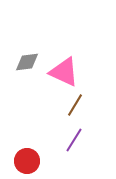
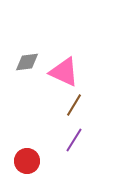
brown line: moved 1 px left
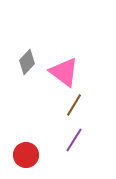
gray diamond: rotated 40 degrees counterclockwise
pink triangle: rotated 12 degrees clockwise
red circle: moved 1 px left, 6 px up
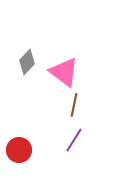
brown line: rotated 20 degrees counterclockwise
red circle: moved 7 px left, 5 px up
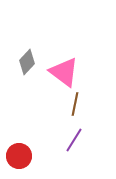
brown line: moved 1 px right, 1 px up
red circle: moved 6 px down
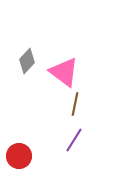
gray diamond: moved 1 px up
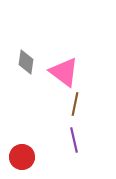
gray diamond: moved 1 px left, 1 px down; rotated 35 degrees counterclockwise
purple line: rotated 45 degrees counterclockwise
red circle: moved 3 px right, 1 px down
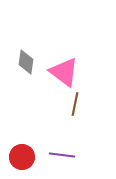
purple line: moved 12 px left, 15 px down; rotated 70 degrees counterclockwise
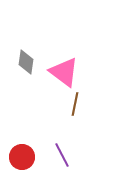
purple line: rotated 55 degrees clockwise
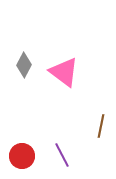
gray diamond: moved 2 px left, 3 px down; rotated 20 degrees clockwise
brown line: moved 26 px right, 22 px down
red circle: moved 1 px up
